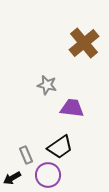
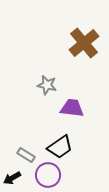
gray rectangle: rotated 36 degrees counterclockwise
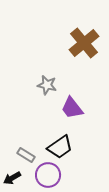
purple trapezoid: rotated 135 degrees counterclockwise
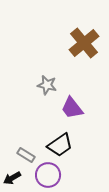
black trapezoid: moved 2 px up
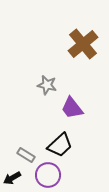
brown cross: moved 1 px left, 1 px down
black trapezoid: rotated 8 degrees counterclockwise
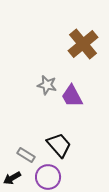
purple trapezoid: moved 12 px up; rotated 10 degrees clockwise
black trapezoid: moved 1 px left; rotated 88 degrees counterclockwise
purple circle: moved 2 px down
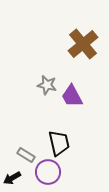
black trapezoid: moved 2 px up; rotated 28 degrees clockwise
purple circle: moved 5 px up
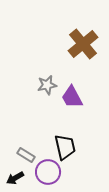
gray star: rotated 24 degrees counterclockwise
purple trapezoid: moved 1 px down
black trapezoid: moved 6 px right, 4 px down
black arrow: moved 3 px right
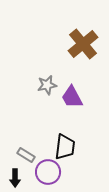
black trapezoid: rotated 20 degrees clockwise
black arrow: rotated 60 degrees counterclockwise
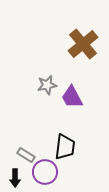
purple circle: moved 3 px left
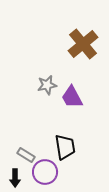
black trapezoid: rotated 16 degrees counterclockwise
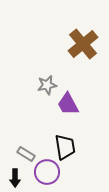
purple trapezoid: moved 4 px left, 7 px down
gray rectangle: moved 1 px up
purple circle: moved 2 px right
